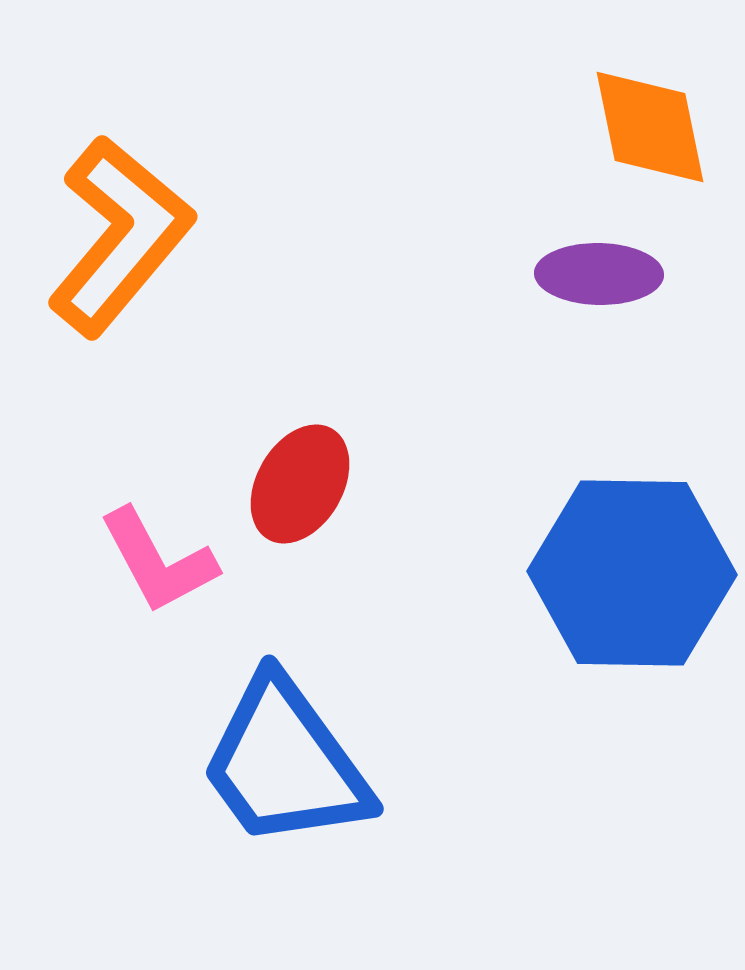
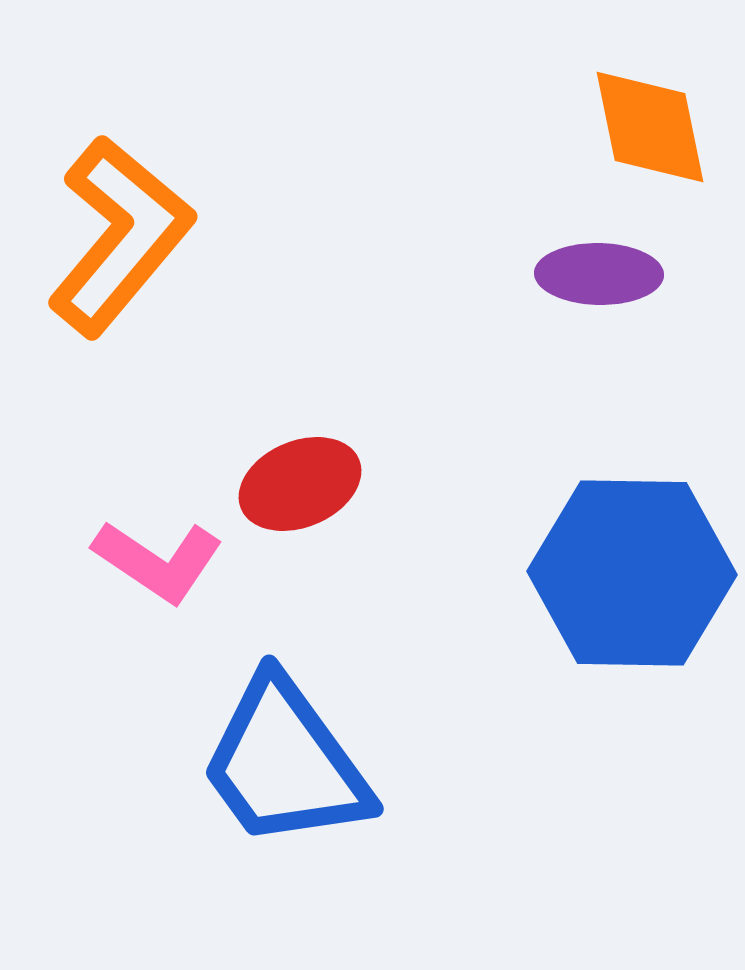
red ellipse: rotated 37 degrees clockwise
pink L-shape: rotated 28 degrees counterclockwise
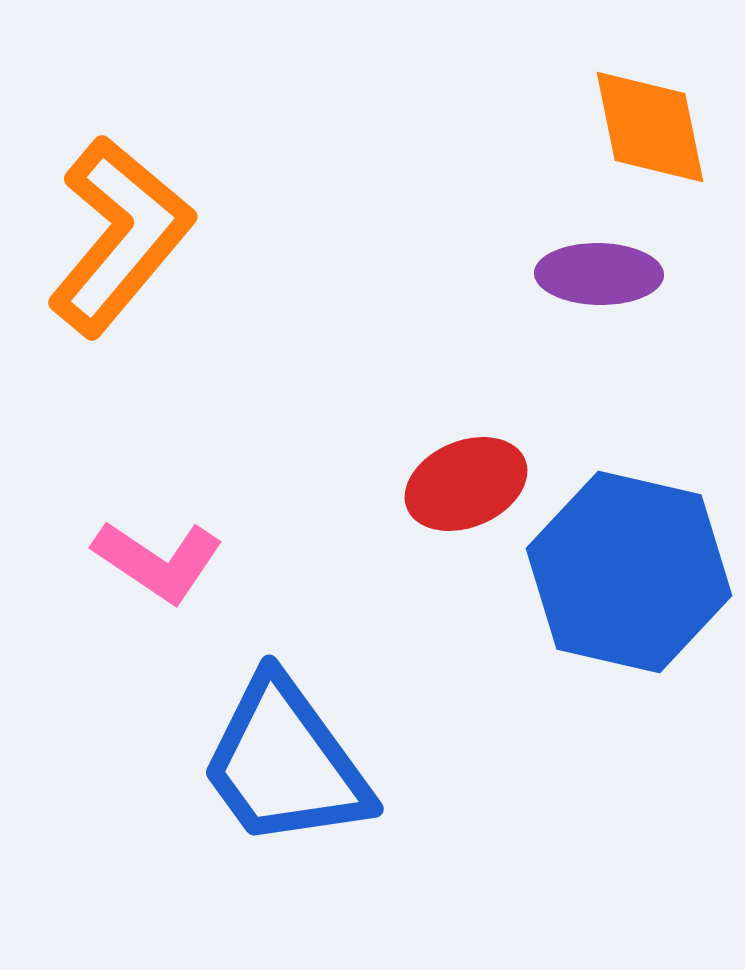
red ellipse: moved 166 px right
blue hexagon: moved 3 px left, 1 px up; rotated 12 degrees clockwise
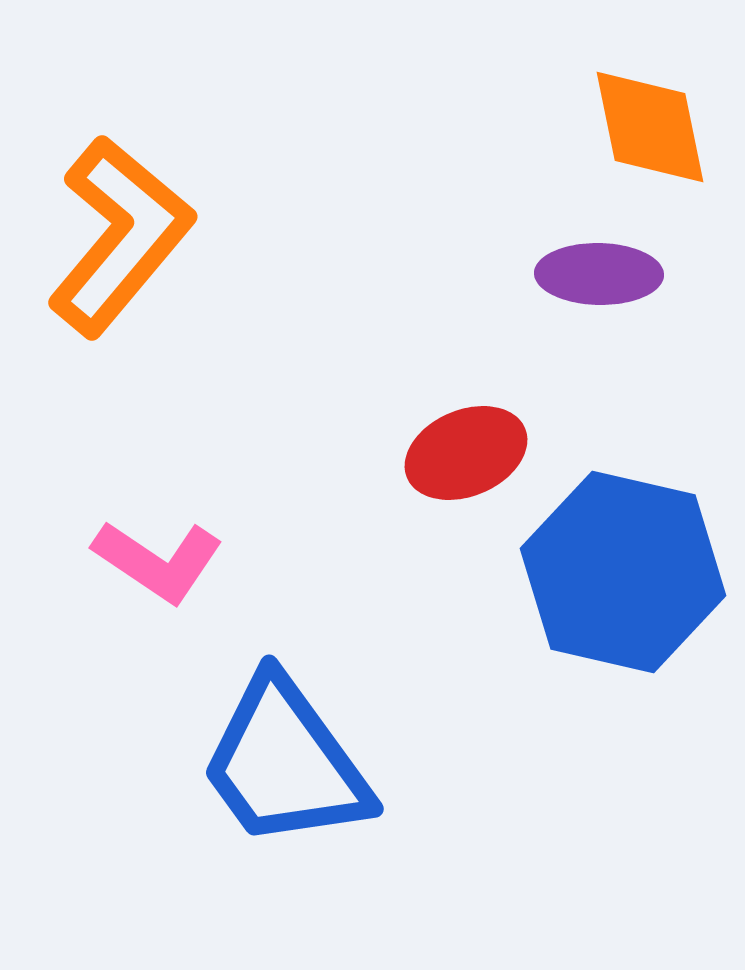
red ellipse: moved 31 px up
blue hexagon: moved 6 px left
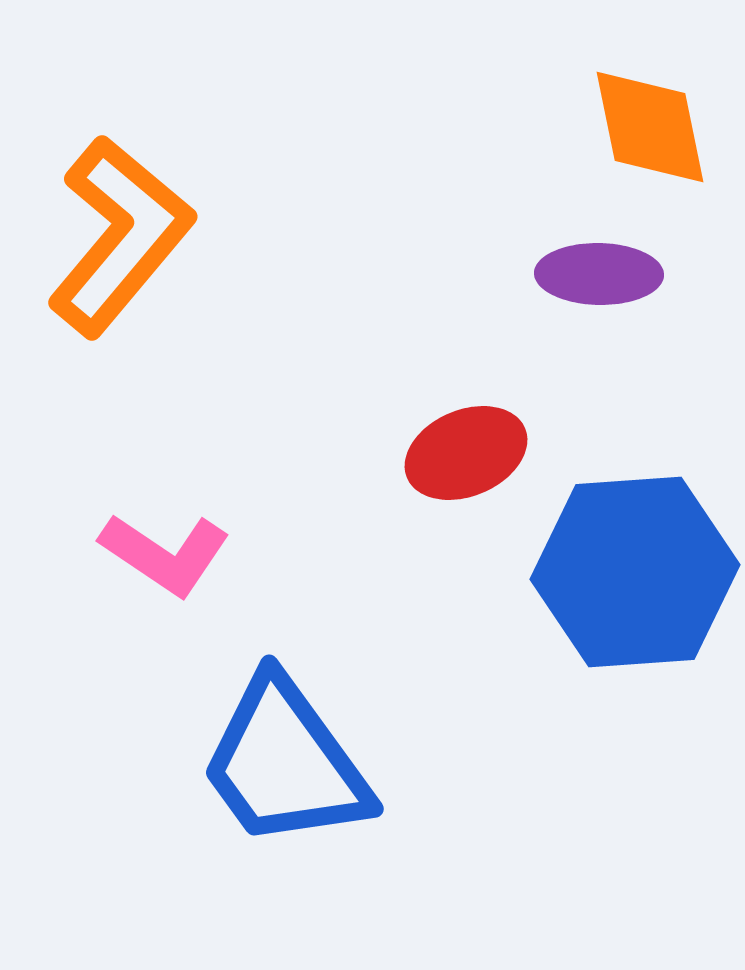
pink L-shape: moved 7 px right, 7 px up
blue hexagon: moved 12 px right; rotated 17 degrees counterclockwise
